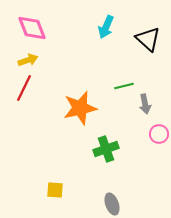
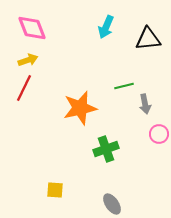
black triangle: rotated 48 degrees counterclockwise
gray ellipse: rotated 15 degrees counterclockwise
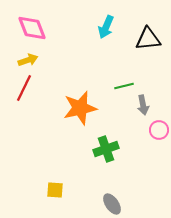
gray arrow: moved 2 px left, 1 px down
pink circle: moved 4 px up
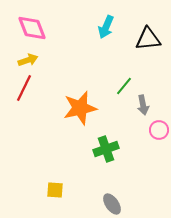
green line: rotated 36 degrees counterclockwise
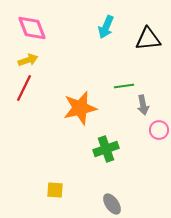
green line: rotated 42 degrees clockwise
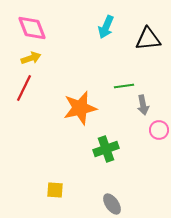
yellow arrow: moved 3 px right, 2 px up
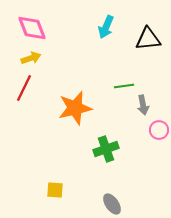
orange star: moved 5 px left
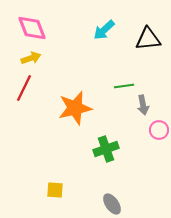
cyan arrow: moved 2 px left, 3 px down; rotated 25 degrees clockwise
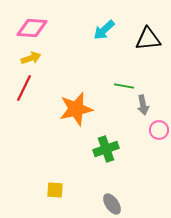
pink diamond: rotated 64 degrees counterclockwise
green line: rotated 18 degrees clockwise
orange star: moved 1 px right, 1 px down
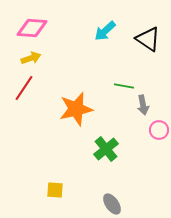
cyan arrow: moved 1 px right, 1 px down
black triangle: rotated 40 degrees clockwise
red line: rotated 8 degrees clockwise
green cross: rotated 20 degrees counterclockwise
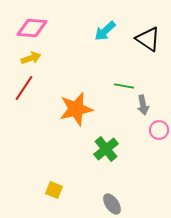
yellow square: moved 1 px left; rotated 18 degrees clockwise
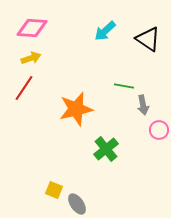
gray ellipse: moved 35 px left
